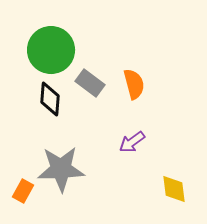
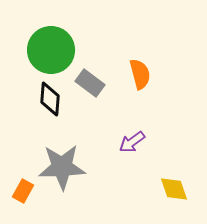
orange semicircle: moved 6 px right, 10 px up
gray star: moved 1 px right, 2 px up
yellow diamond: rotated 12 degrees counterclockwise
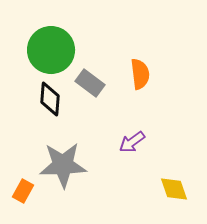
orange semicircle: rotated 8 degrees clockwise
gray star: moved 1 px right, 2 px up
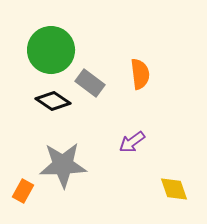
black diamond: moved 3 px right, 2 px down; rotated 60 degrees counterclockwise
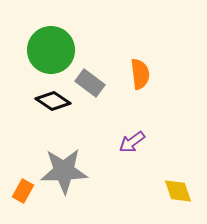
gray star: moved 1 px right, 6 px down
yellow diamond: moved 4 px right, 2 px down
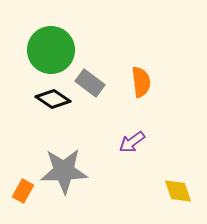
orange semicircle: moved 1 px right, 8 px down
black diamond: moved 2 px up
